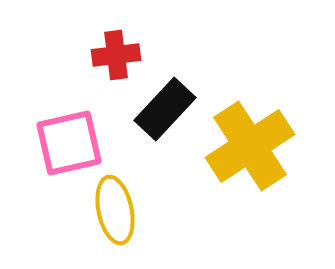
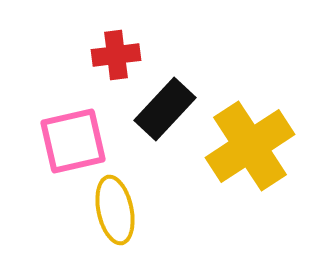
pink square: moved 4 px right, 2 px up
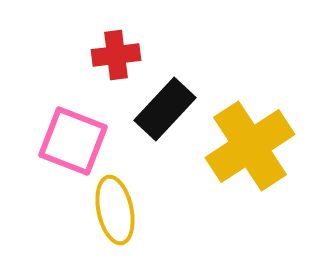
pink square: rotated 34 degrees clockwise
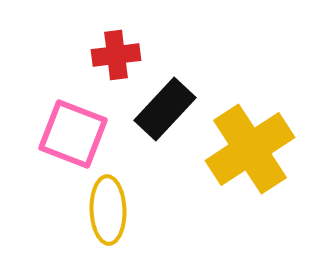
pink square: moved 7 px up
yellow cross: moved 3 px down
yellow ellipse: moved 7 px left; rotated 10 degrees clockwise
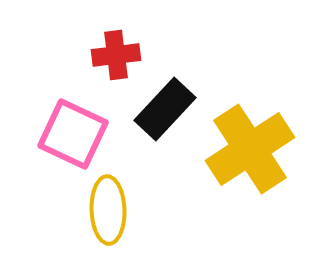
pink square: rotated 4 degrees clockwise
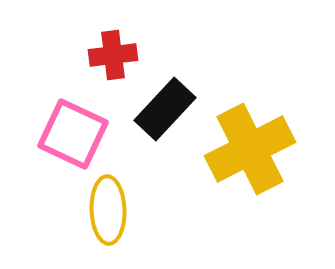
red cross: moved 3 px left
yellow cross: rotated 6 degrees clockwise
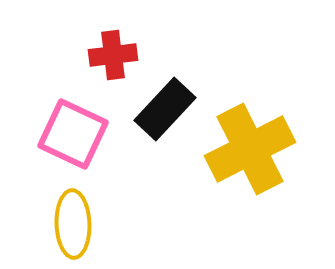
yellow ellipse: moved 35 px left, 14 px down
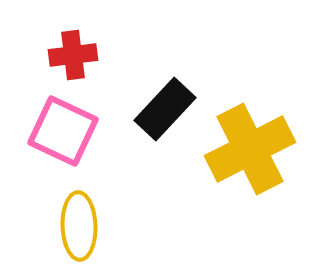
red cross: moved 40 px left
pink square: moved 10 px left, 3 px up
yellow ellipse: moved 6 px right, 2 px down
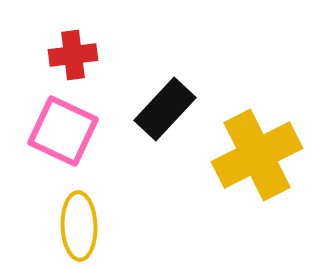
yellow cross: moved 7 px right, 6 px down
